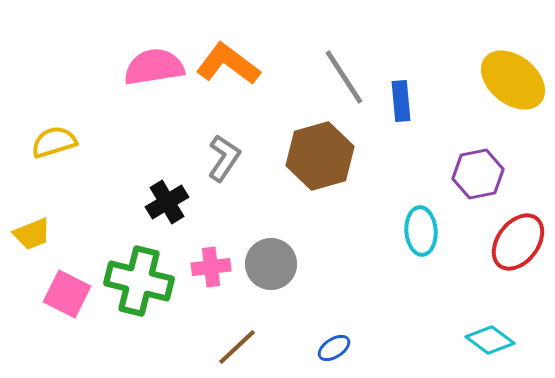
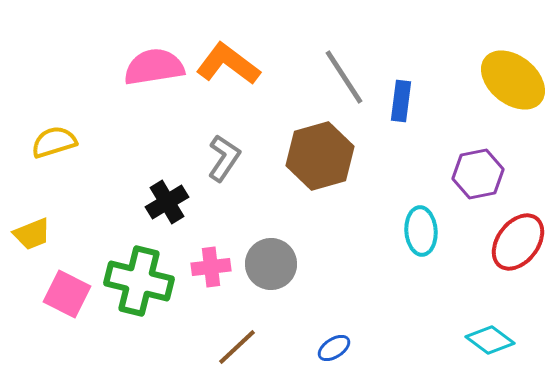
blue rectangle: rotated 12 degrees clockwise
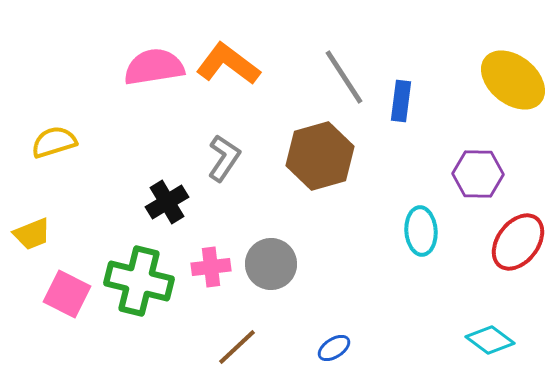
purple hexagon: rotated 12 degrees clockwise
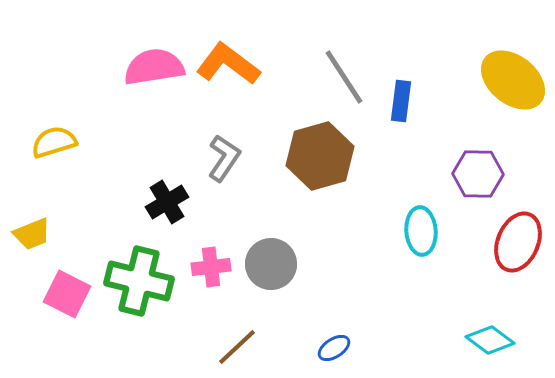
red ellipse: rotated 14 degrees counterclockwise
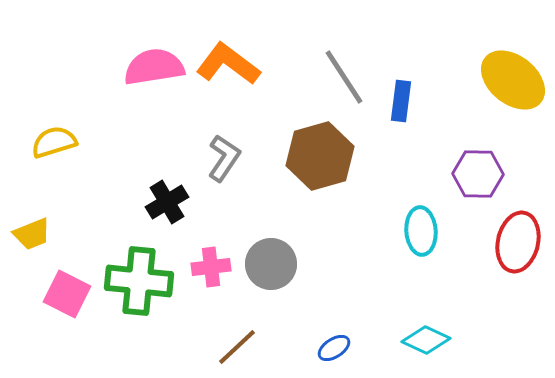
red ellipse: rotated 10 degrees counterclockwise
green cross: rotated 8 degrees counterclockwise
cyan diamond: moved 64 px left; rotated 12 degrees counterclockwise
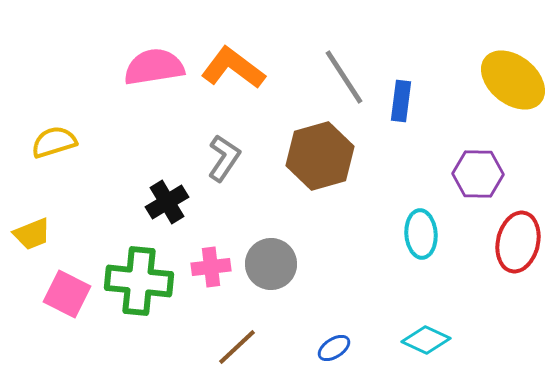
orange L-shape: moved 5 px right, 4 px down
cyan ellipse: moved 3 px down
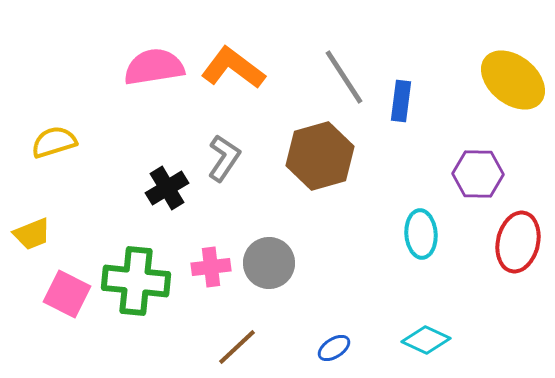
black cross: moved 14 px up
gray circle: moved 2 px left, 1 px up
green cross: moved 3 px left
